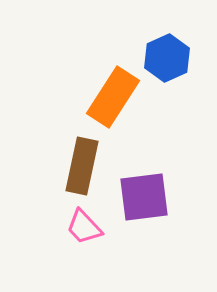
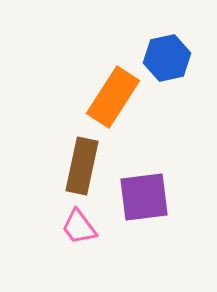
blue hexagon: rotated 12 degrees clockwise
pink trapezoid: moved 5 px left; rotated 6 degrees clockwise
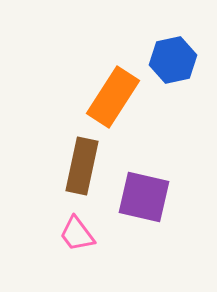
blue hexagon: moved 6 px right, 2 px down
purple square: rotated 20 degrees clockwise
pink trapezoid: moved 2 px left, 7 px down
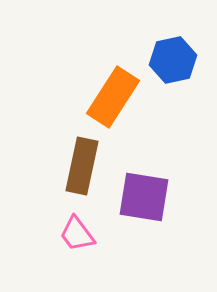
purple square: rotated 4 degrees counterclockwise
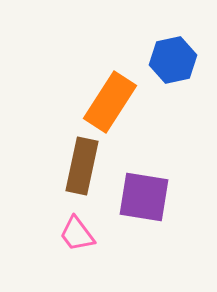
orange rectangle: moved 3 px left, 5 px down
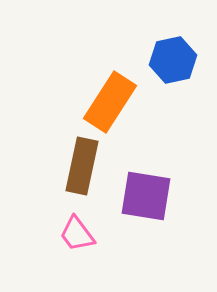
purple square: moved 2 px right, 1 px up
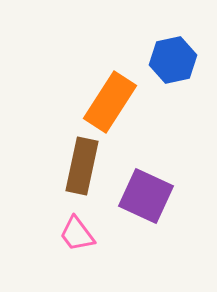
purple square: rotated 16 degrees clockwise
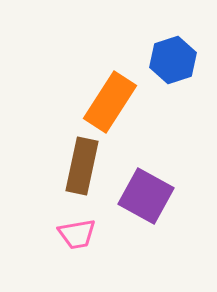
blue hexagon: rotated 6 degrees counterclockwise
purple square: rotated 4 degrees clockwise
pink trapezoid: rotated 63 degrees counterclockwise
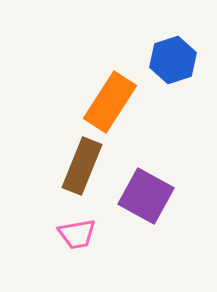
brown rectangle: rotated 10 degrees clockwise
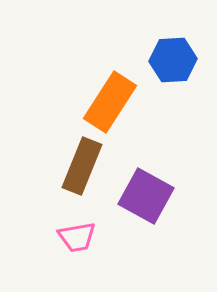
blue hexagon: rotated 15 degrees clockwise
pink trapezoid: moved 3 px down
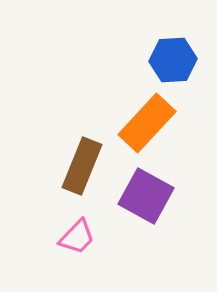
orange rectangle: moved 37 px right, 21 px down; rotated 10 degrees clockwise
pink trapezoid: rotated 36 degrees counterclockwise
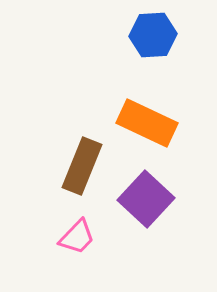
blue hexagon: moved 20 px left, 25 px up
orange rectangle: rotated 72 degrees clockwise
purple square: moved 3 px down; rotated 14 degrees clockwise
